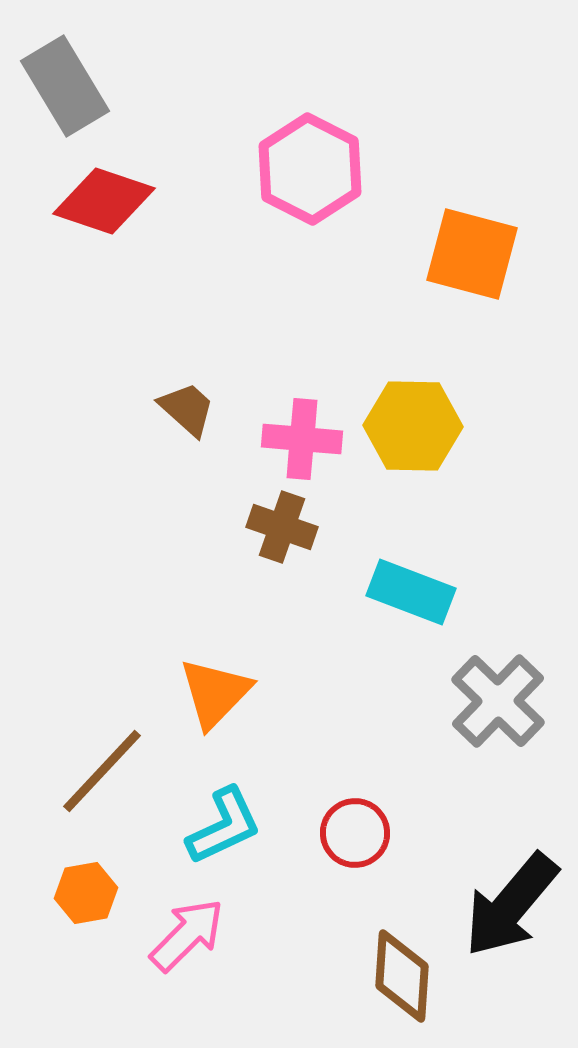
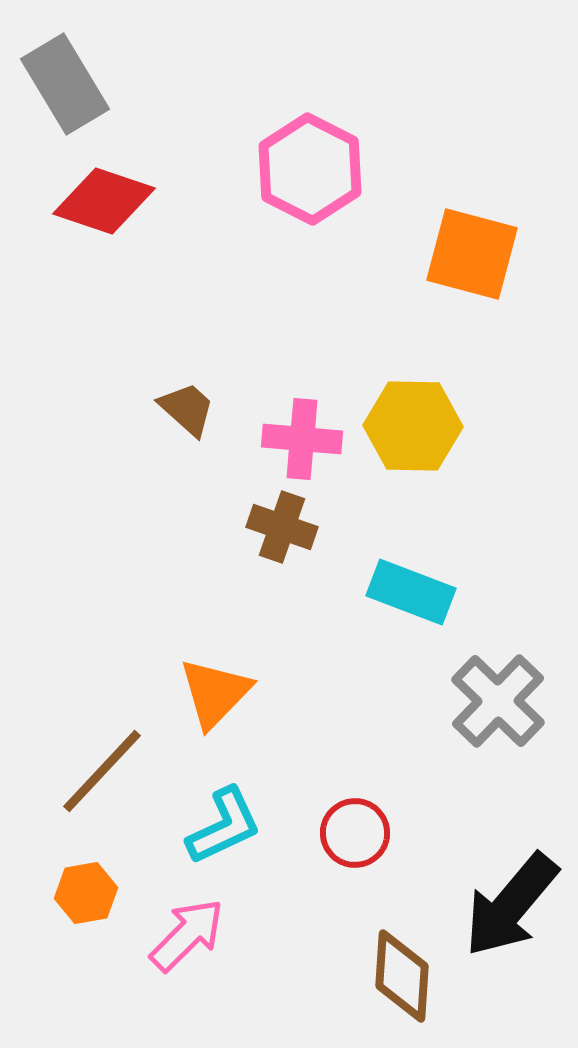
gray rectangle: moved 2 px up
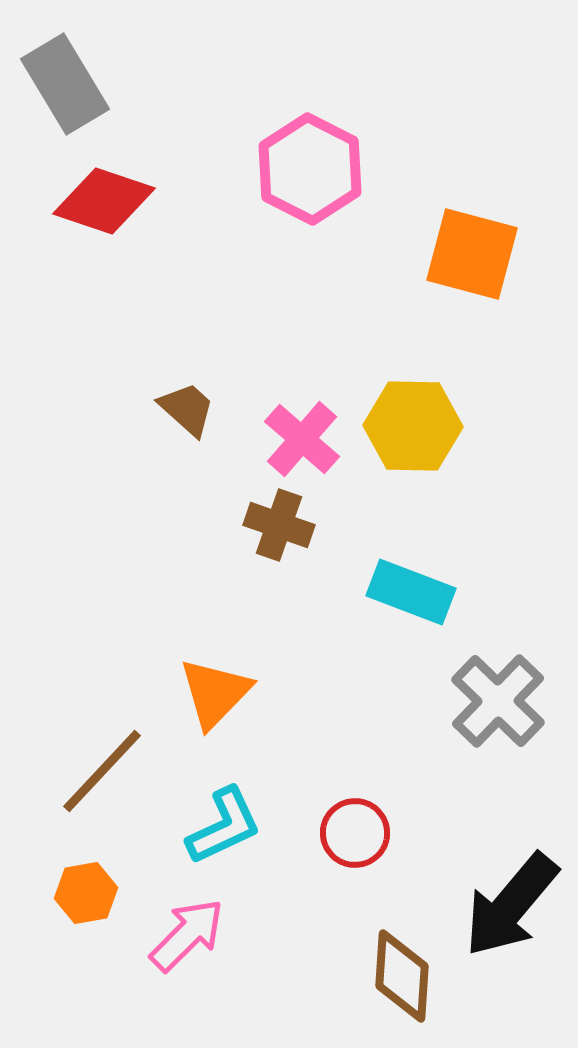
pink cross: rotated 36 degrees clockwise
brown cross: moved 3 px left, 2 px up
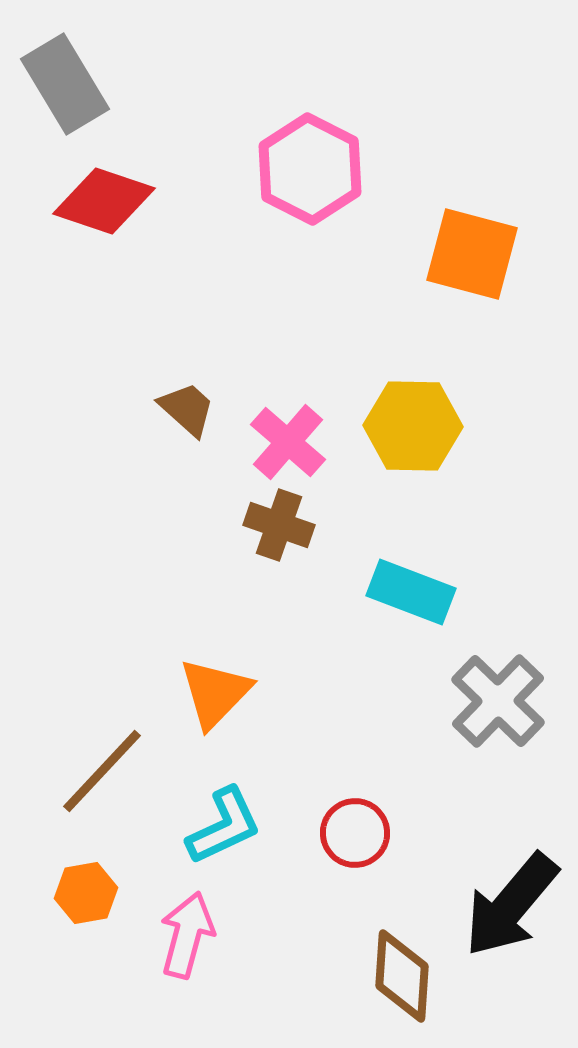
pink cross: moved 14 px left, 3 px down
pink arrow: rotated 30 degrees counterclockwise
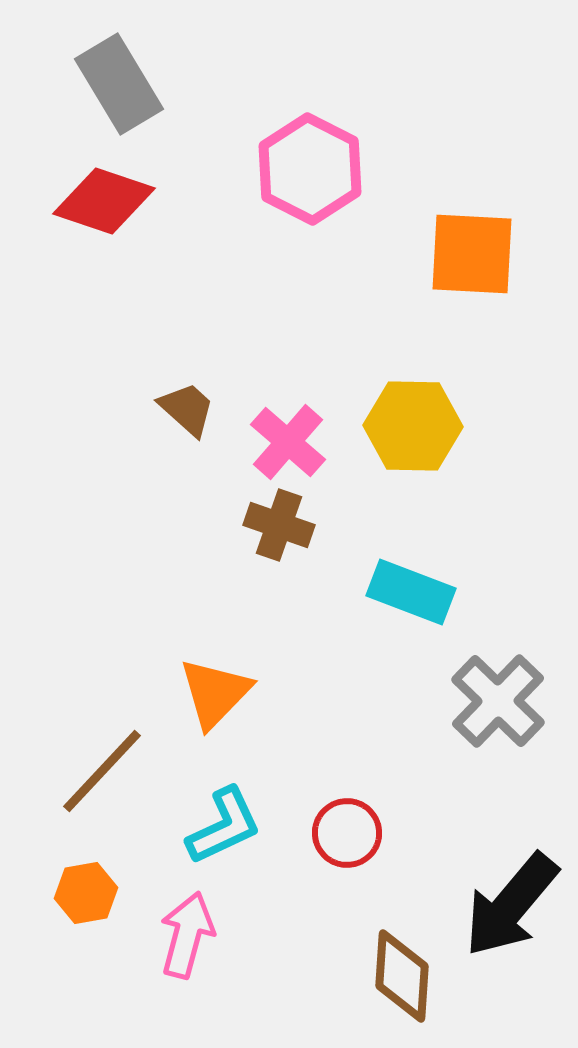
gray rectangle: moved 54 px right
orange square: rotated 12 degrees counterclockwise
red circle: moved 8 px left
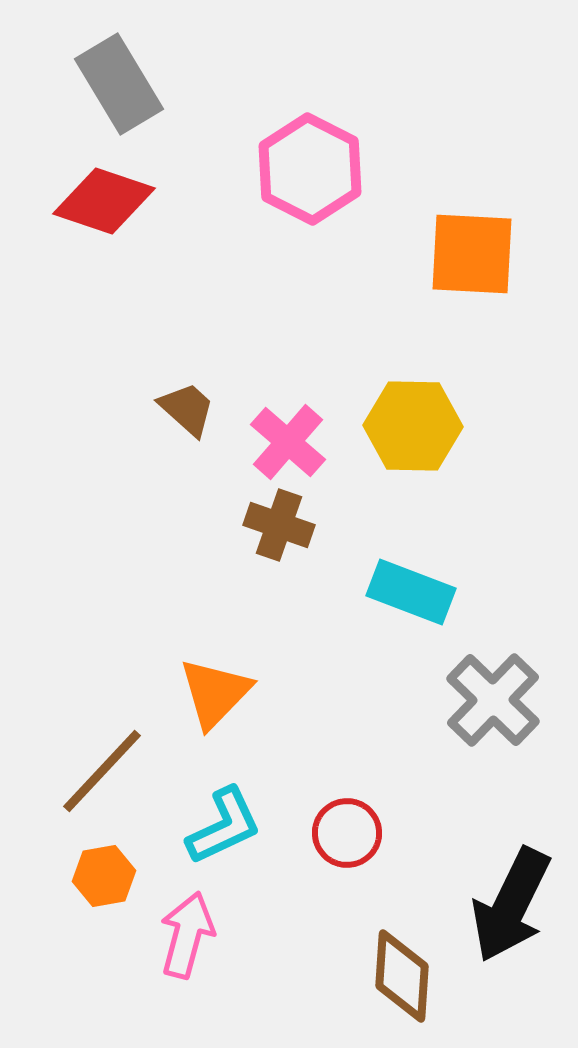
gray cross: moved 5 px left, 1 px up
orange hexagon: moved 18 px right, 17 px up
black arrow: rotated 14 degrees counterclockwise
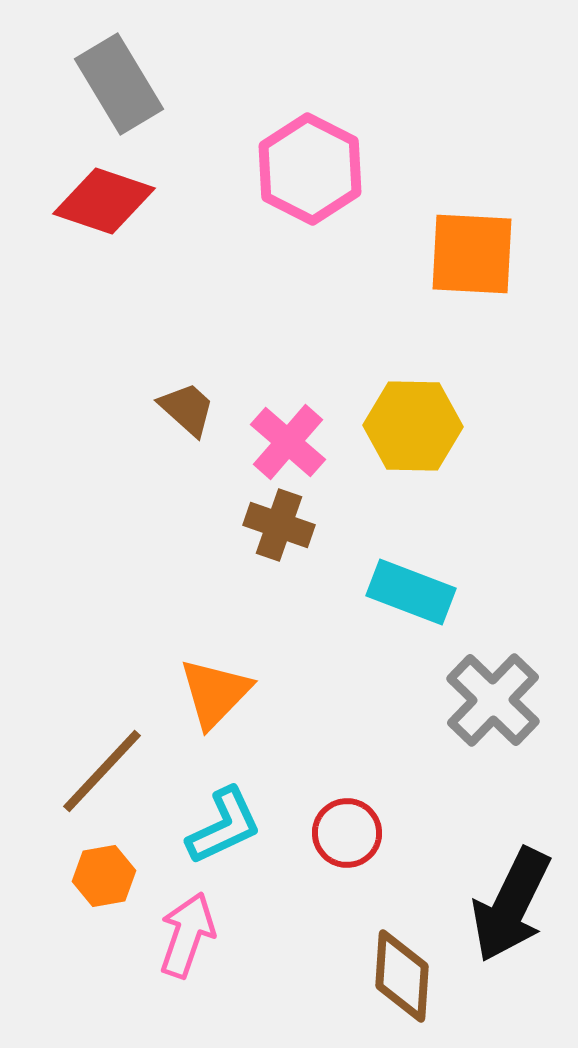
pink arrow: rotated 4 degrees clockwise
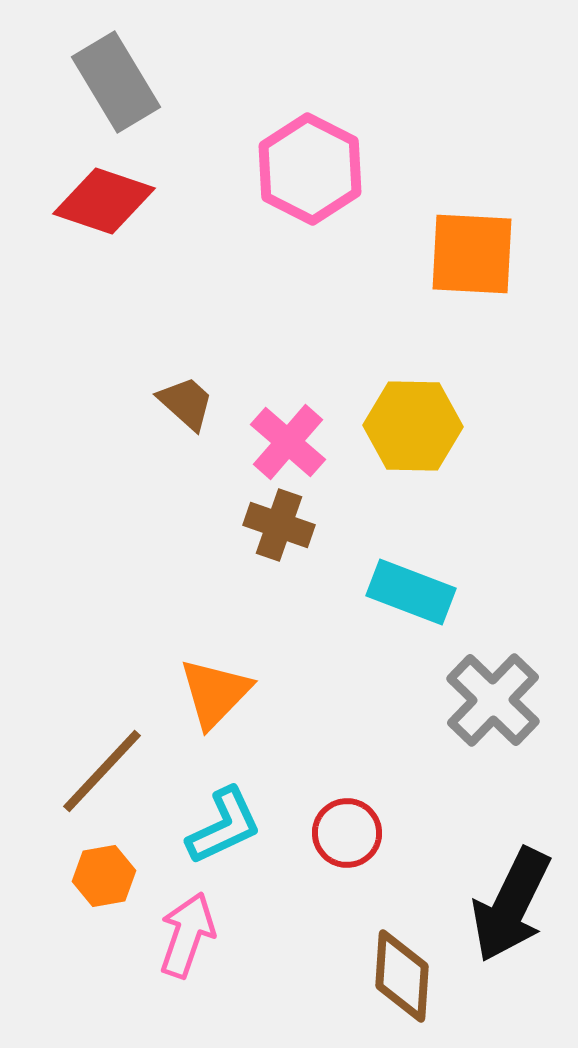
gray rectangle: moved 3 px left, 2 px up
brown trapezoid: moved 1 px left, 6 px up
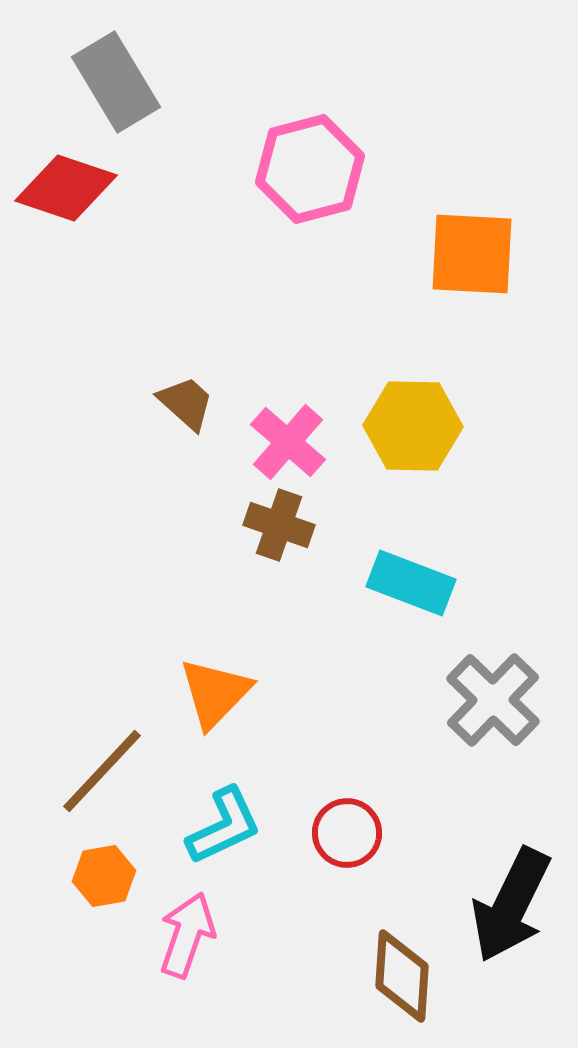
pink hexagon: rotated 18 degrees clockwise
red diamond: moved 38 px left, 13 px up
cyan rectangle: moved 9 px up
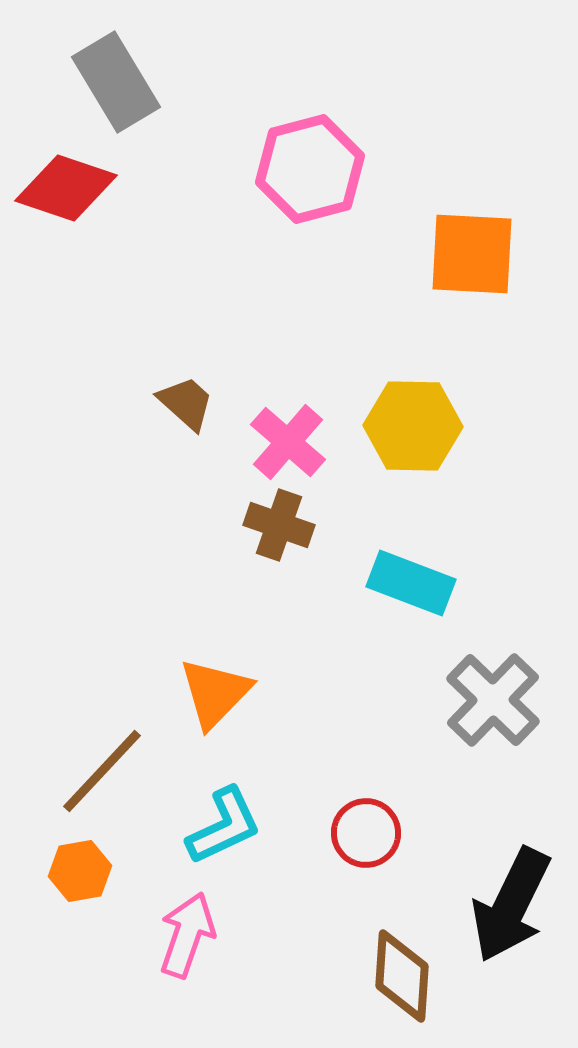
red circle: moved 19 px right
orange hexagon: moved 24 px left, 5 px up
